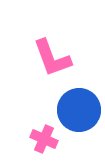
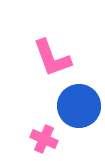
blue circle: moved 4 px up
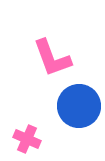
pink cross: moved 17 px left
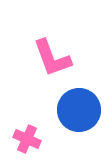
blue circle: moved 4 px down
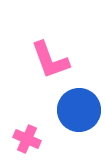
pink L-shape: moved 2 px left, 2 px down
